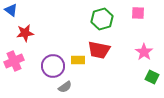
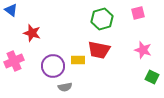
pink square: rotated 16 degrees counterclockwise
red star: moved 7 px right; rotated 24 degrees clockwise
pink star: moved 1 px left, 2 px up; rotated 18 degrees counterclockwise
gray semicircle: rotated 24 degrees clockwise
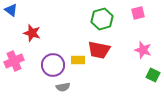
purple circle: moved 1 px up
green square: moved 1 px right, 2 px up
gray semicircle: moved 2 px left
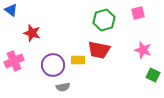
green hexagon: moved 2 px right, 1 px down
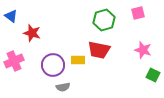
blue triangle: moved 6 px down
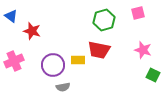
red star: moved 2 px up
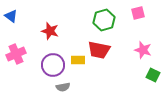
red star: moved 18 px right
pink cross: moved 2 px right, 7 px up
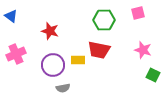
green hexagon: rotated 15 degrees clockwise
gray semicircle: moved 1 px down
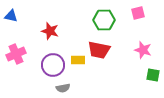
blue triangle: rotated 24 degrees counterclockwise
green square: rotated 16 degrees counterclockwise
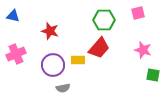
blue triangle: moved 2 px right
red trapezoid: moved 2 px up; rotated 60 degrees counterclockwise
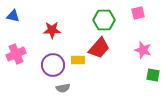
red star: moved 2 px right, 1 px up; rotated 18 degrees counterclockwise
